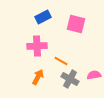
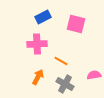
pink cross: moved 2 px up
gray cross: moved 5 px left, 5 px down
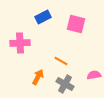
pink cross: moved 17 px left, 1 px up
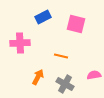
orange line: moved 5 px up; rotated 16 degrees counterclockwise
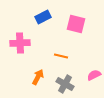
pink semicircle: rotated 16 degrees counterclockwise
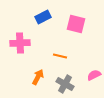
orange line: moved 1 px left
